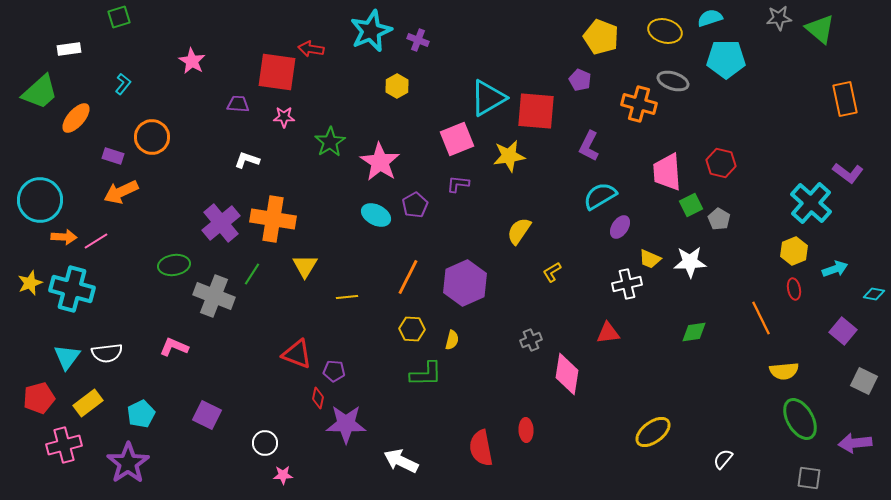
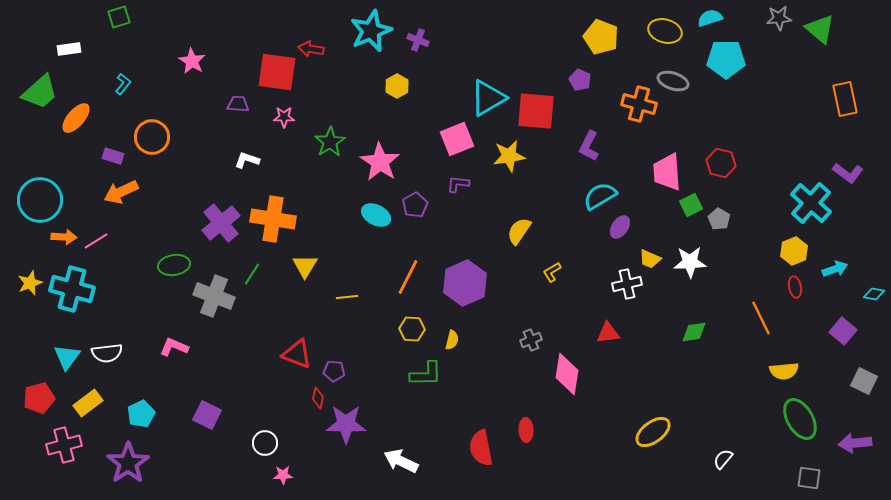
red ellipse at (794, 289): moved 1 px right, 2 px up
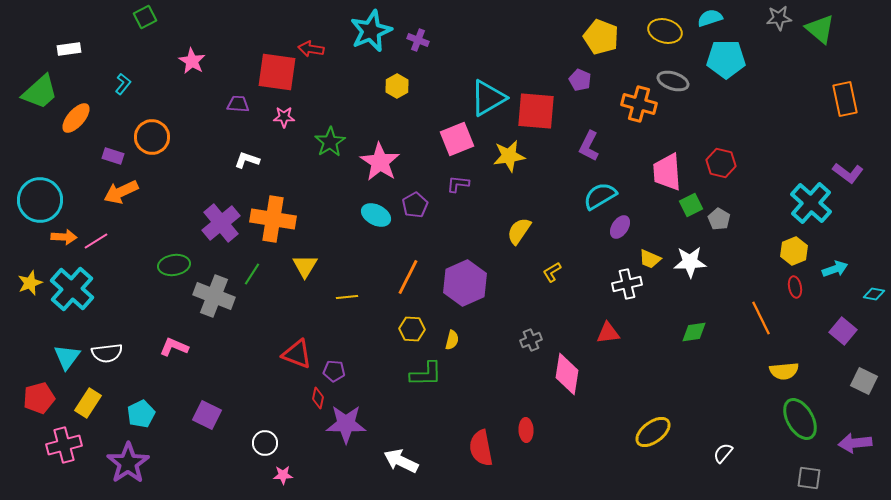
green square at (119, 17): moved 26 px right; rotated 10 degrees counterclockwise
cyan cross at (72, 289): rotated 27 degrees clockwise
yellow rectangle at (88, 403): rotated 20 degrees counterclockwise
white semicircle at (723, 459): moved 6 px up
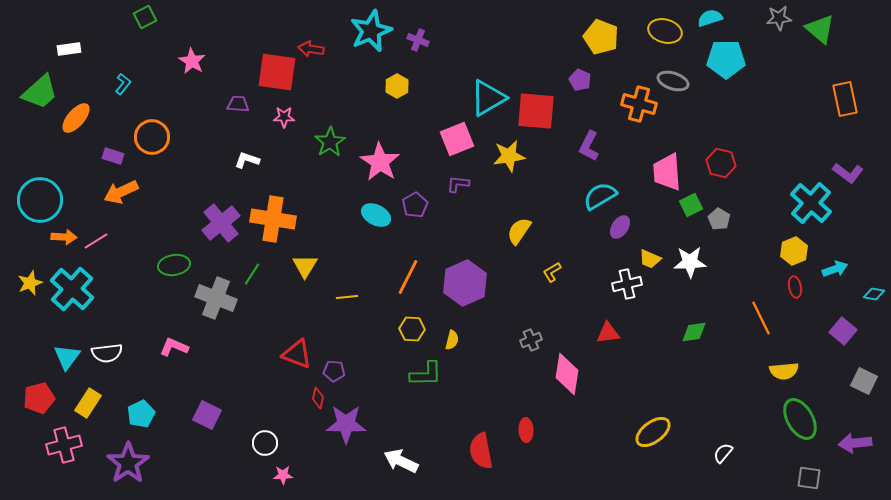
gray cross at (214, 296): moved 2 px right, 2 px down
red semicircle at (481, 448): moved 3 px down
